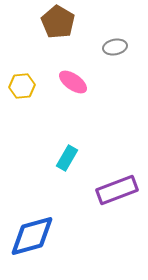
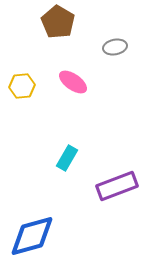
purple rectangle: moved 4 px up
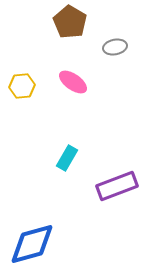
brown pentagon: moved 12 px right
blue diamond: moved 8 px down
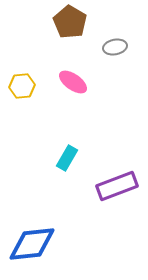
blue diamond: rotated 9 degrees clockwise
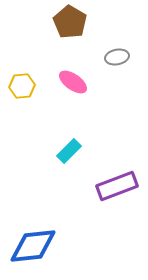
gray ellipse: moved 2 px right, 10 px down
cyan rectangle: moved 2 px right, 7 px up; rotated 15 degrees clockwise
blue diamond: moved 1 px right, 2 px down
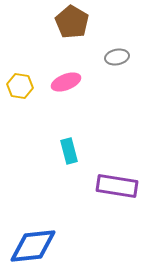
brown pentagon: moved 2 px right
pink ellipse: moved 7 px left; rotated 56 degrees counterclockwise
yellow hexagon: moved 2 px left; rotated 15 degrees clockwise
cyan rectangle: rotated 60 degrees counterclockwise
purple rectangle: rotated 30 degrees clockwise
